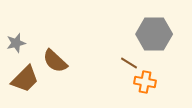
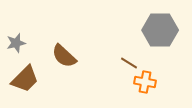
gray hexagon: moved 6 px right, 4 px up
brown semicircle: moved 9 px right, 5 px up
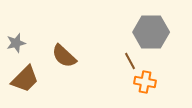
gray hexagon: moved 9 px left, 2 px down
brown line: moved 1 px right, 2 px up; rotated 30 degrees clockwise
